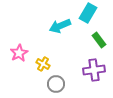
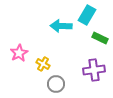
cyan rectangle: moved 1 px left, 2 px down
cyan arrow: moved 1 px right; rotated 25 degrees clockwise
green rectangle: moved 1 px right, 2 px up; rotated 28 degrees counterclockwise
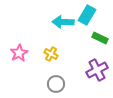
cyan arrow: moved 2 px right, 4 px up
yellow cross: moved 8 px right, 10 px up
purple cross: moved 3 px right; rotated 20 degrees counterclockwise
